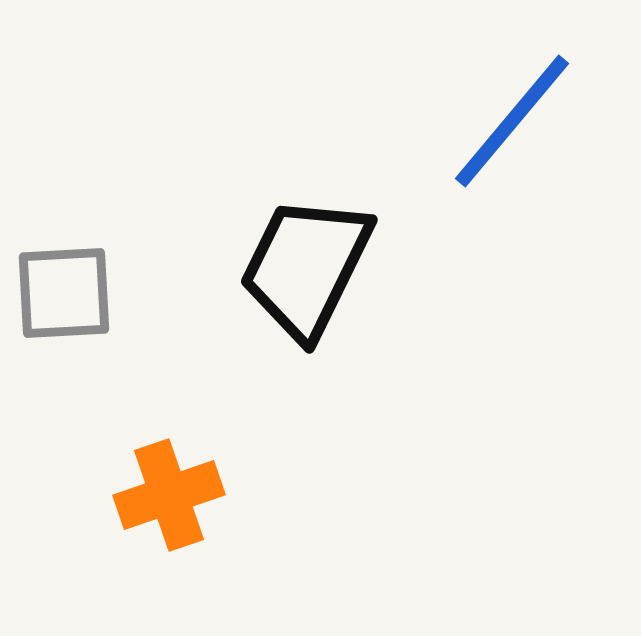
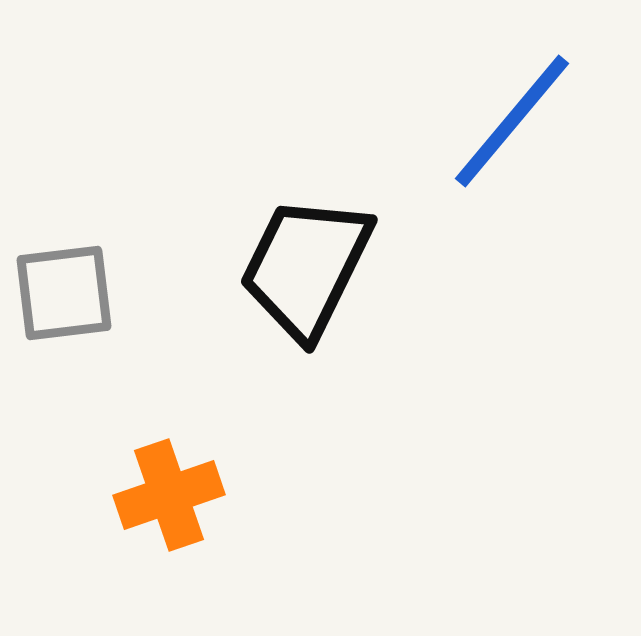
gray square: rotated 4 degrees counterclockwise
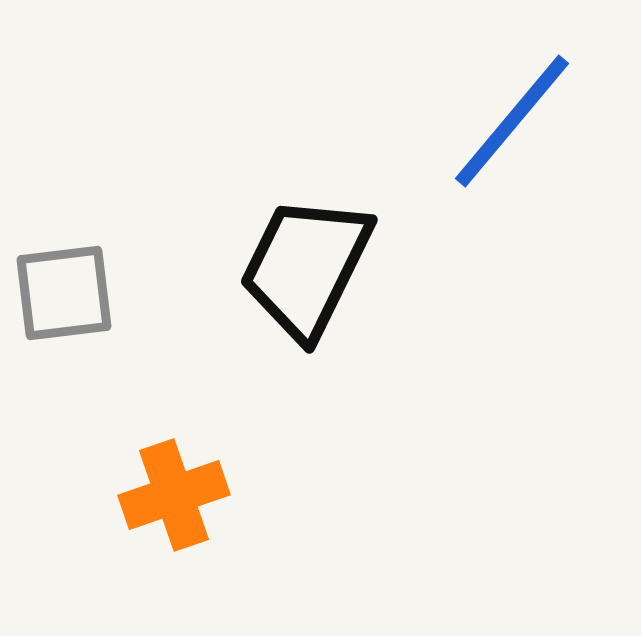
orange cross: moved 5 px right
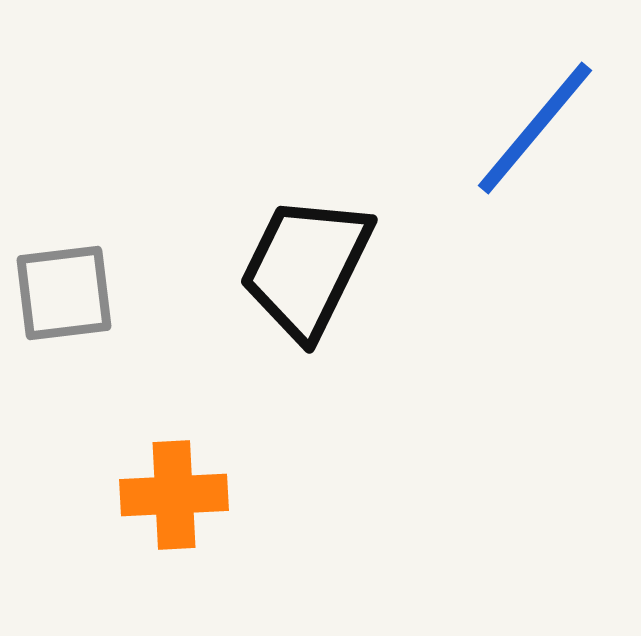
blue line: moved 23 px right, 7 px down
orange cross: rotated 16 degrees clockwise
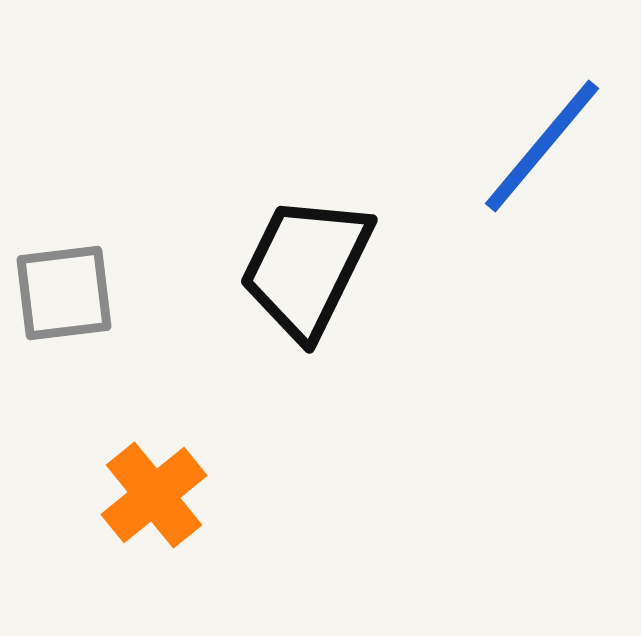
blue line: moved 7 px right, 18 px down
orange cross: moved 20 px left; rotated 36 degrees counterclockwise
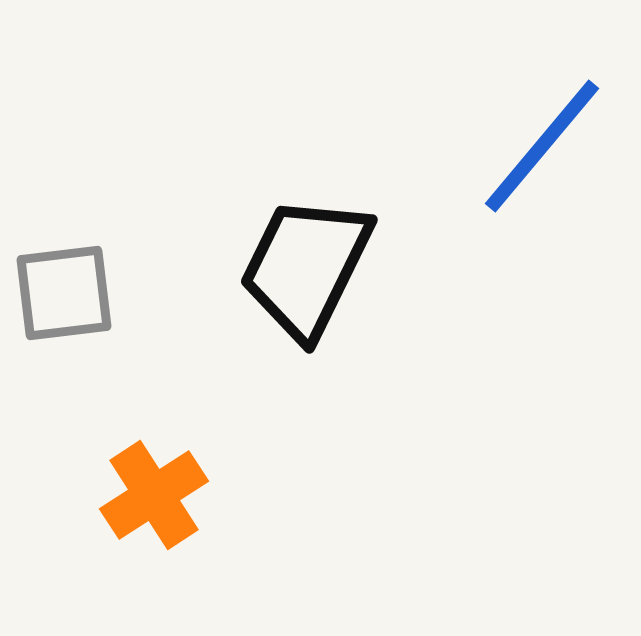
orange cross: rotated 6 degrees clockwise
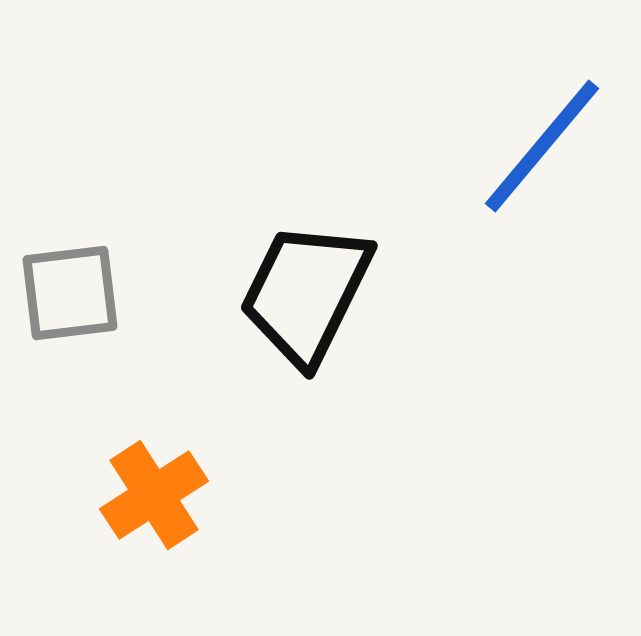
black trapezoid: moved 26 px down
gray square: moved 6 px right
